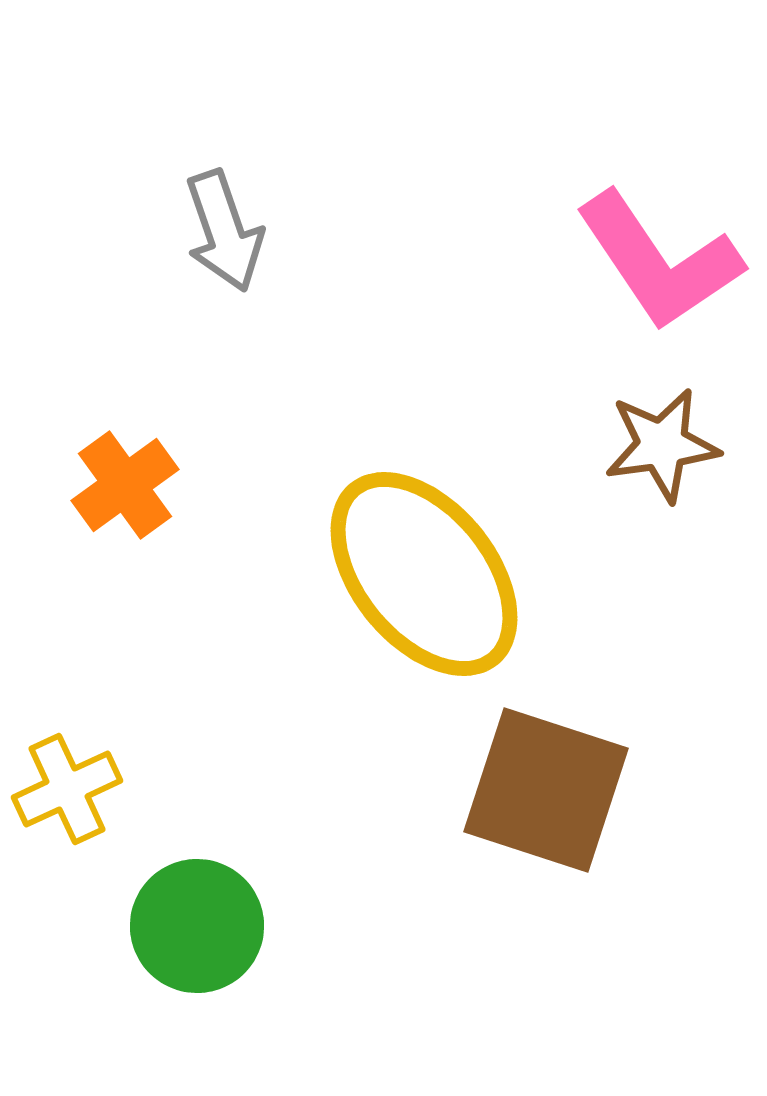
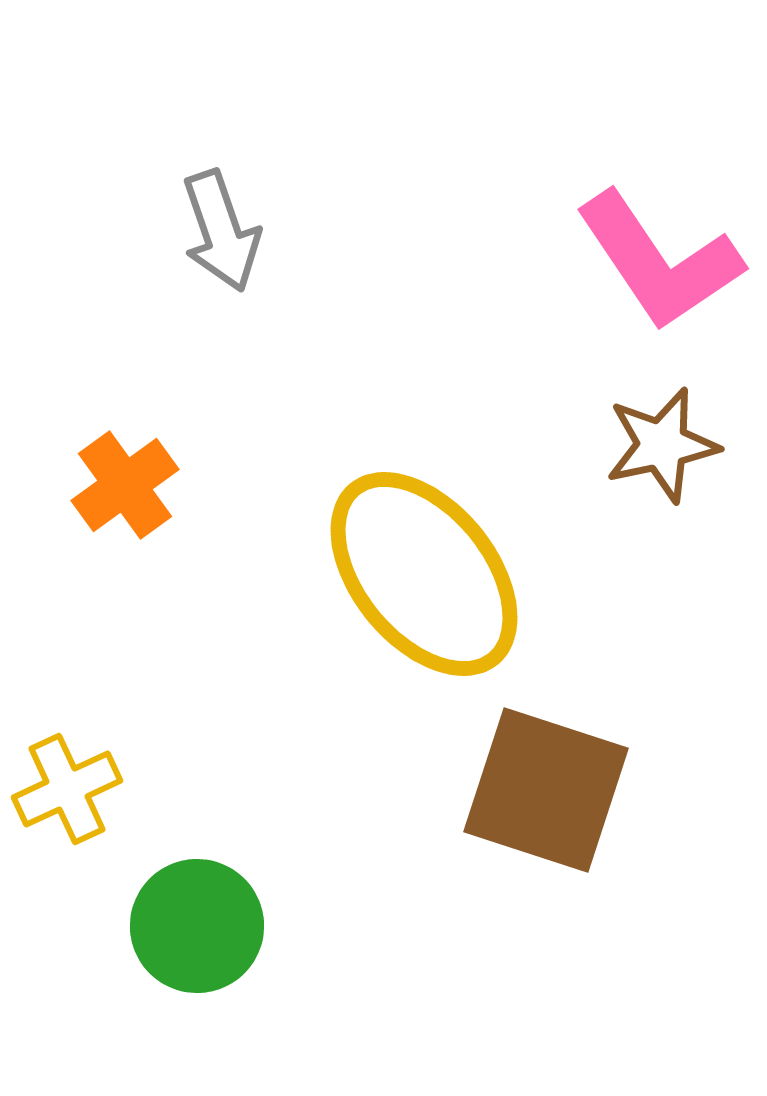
gray arrow: moved 3 px left
brown star: rotated 4 degrees counterclockwise
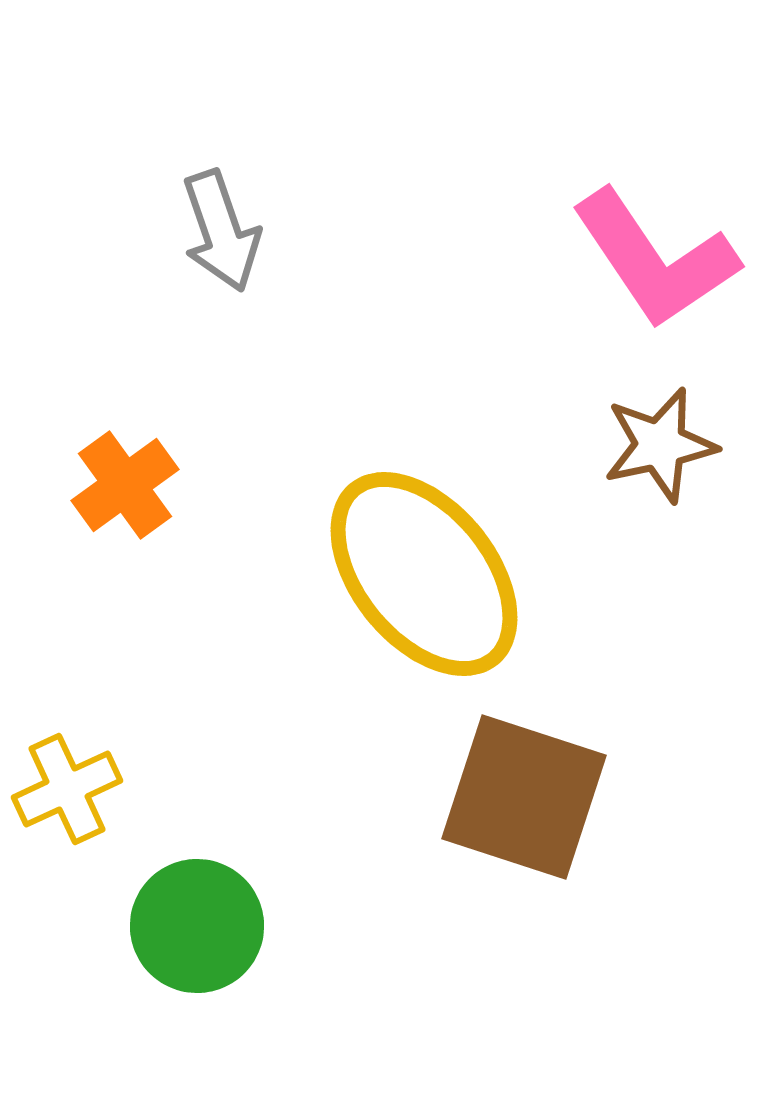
pink L-shape: moved 4 px left, 2 px up
brown star: moved 2 px left
brown square: moved 22 px left, 7 px down
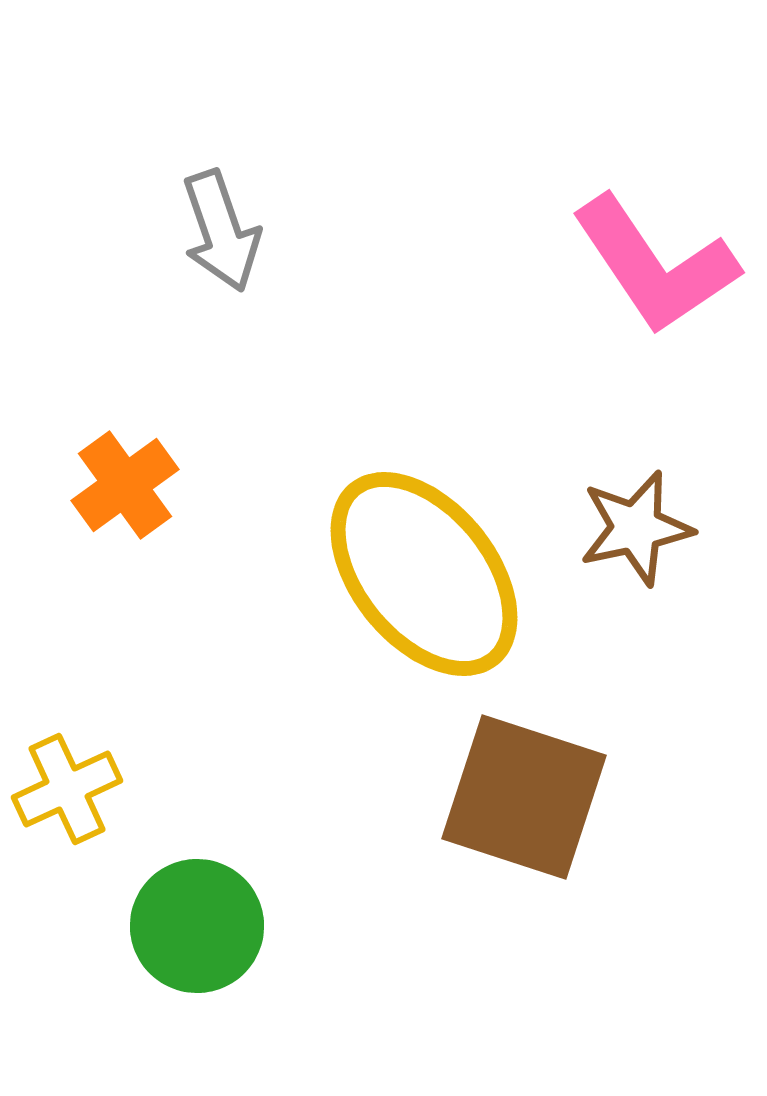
pink L-shape: moved 6 px down
brown star: moved 24 px left, 83 px down
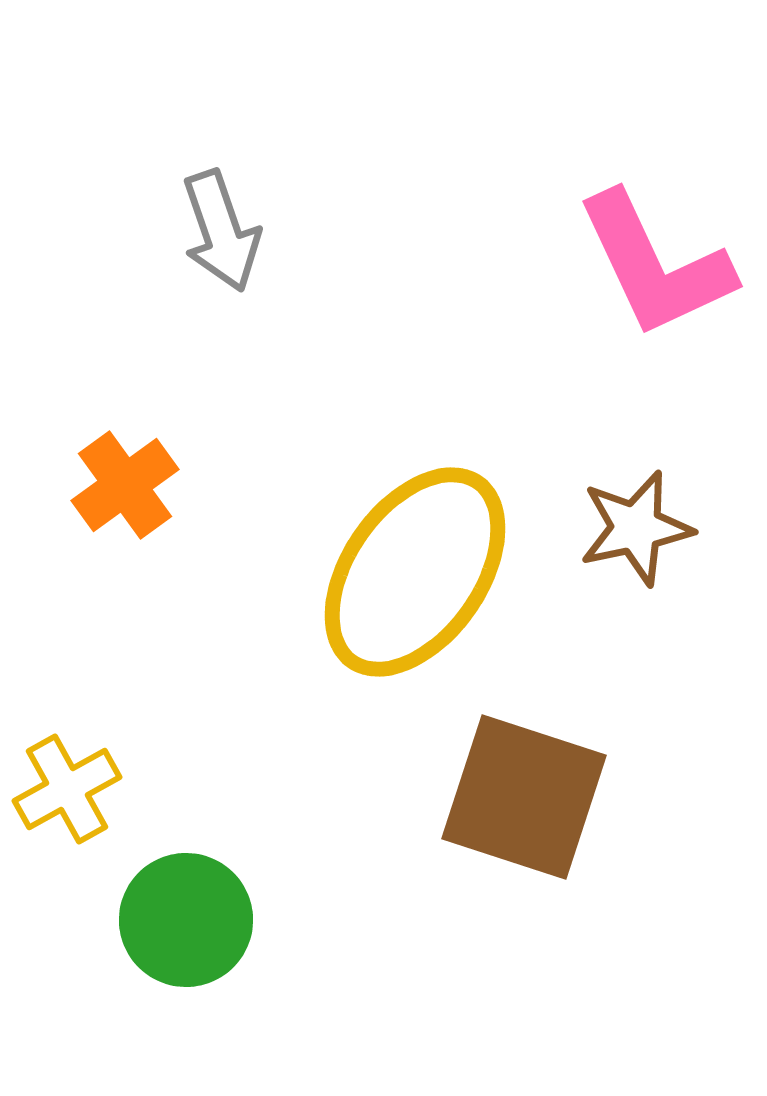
pink L-shape: rotated 9 degrees clockwise
yellow ellipse: moved 9 px left, 2 px up; rotated 74 degrees clockwise
yellow cross: rotated 4 degrees counterclockwise
green circle: moved 11 px left, 6 px up
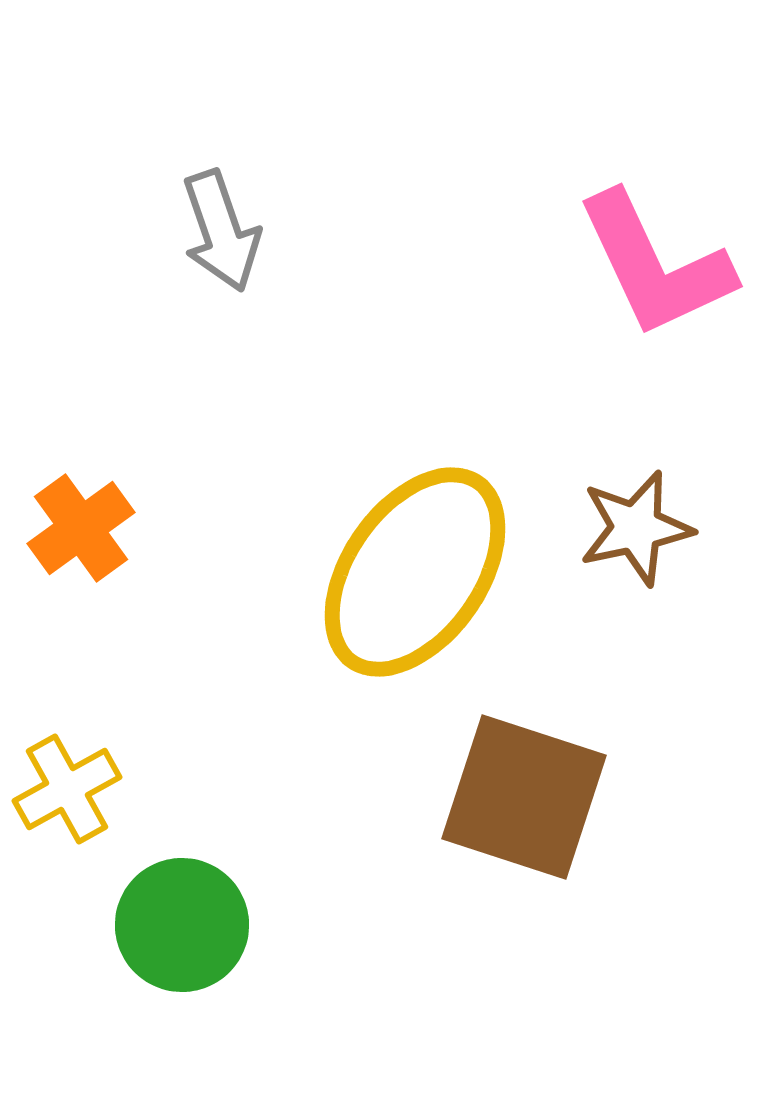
orange cross: moved 44 px left, 43 px down
green circle: moved 4 px left, 5 px down
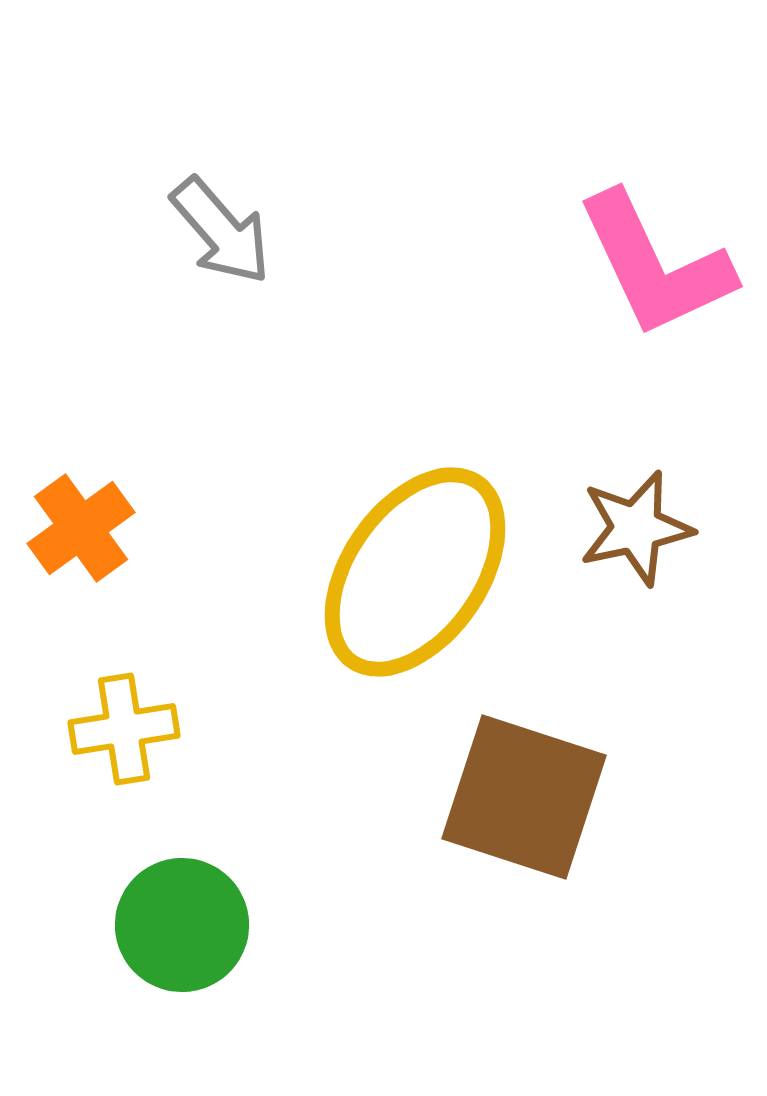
gray arrow: rotated 22 degrees counterclockwise
yellow cross: moved 57 px right, 60 px up; rotated 20 degrees clockwise
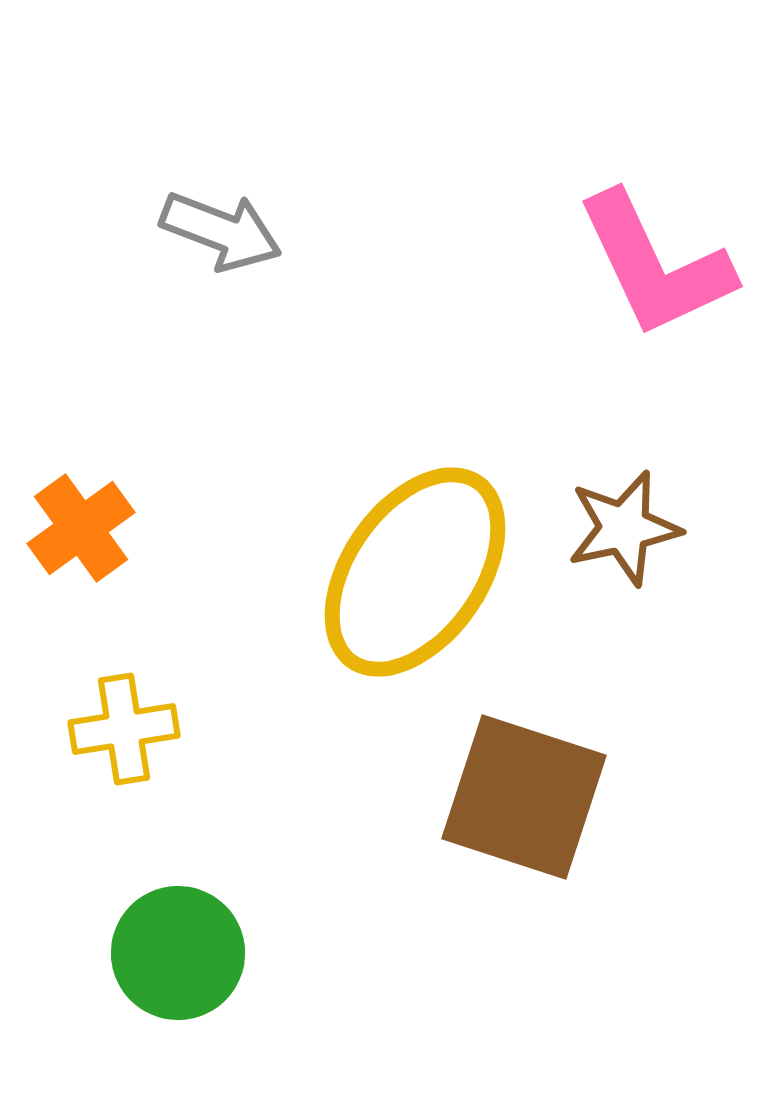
gray arrow: rotated 28 degrees counterclockwise
brown star: moved 12 px left
green circle: moved 4 px left, 28 px down
